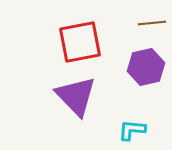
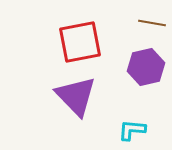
brown line: rotated 16 degrees clockwise
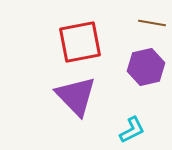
cyan L-shape: rotated 148 degrees clockwise
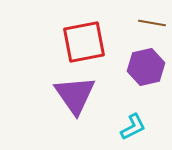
red square: moved 4 px right
purple triangle: moved 1 px left, 1 px up; rotated 9 degrees clockwise
cyan L-shape: moved 1 px right, 3 px up
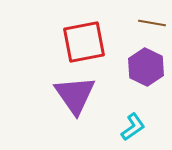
purple hexagon: rotated 21 degrees counterclockwise
cyan L-shape: rotated 8 degrees counterclockwise
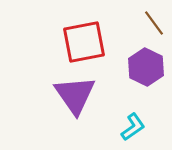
brown line: moved 2 px right; rotated 44 degrees clockwise
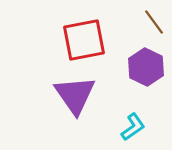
brown line: moved 1 px up
red square: moved 2 px up
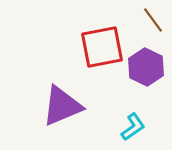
brown line: moved 1 px left, 2 px up
red square: moved 18 px right, 7 px down
purple triangle: moved 13 px left, 11 px down; rotated 42 degrees clockwise
